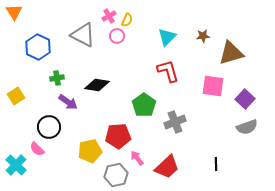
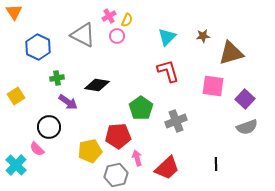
green pentagon: moved 3 px left, 3 px down
gray cross: moved 1 px right, 1 px up
pink arrow: rotated 21 degrees clockwise
red trapezoid: moved 1 px down
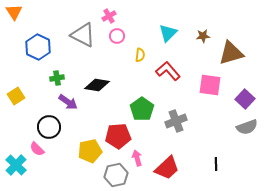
yellow semicircle: moved 13 px right, 35 px down; rotated 16 degrees counterclockwise
cyan triangle: moved 1 px right, 4 px up
red L-shape: rotated 25 degrees counterclockwise
pink square: moved 3 px left, 1 px up
green pentagon: moved 1 px right, 1 px down
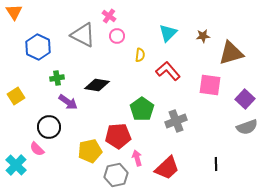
pink cross: rotated 24 degrees counterclockwise
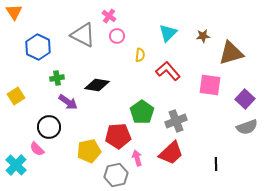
green pentagon: moved 3 px down
yellow pentagon: moved 1 px left
red trapezoid: moved 4 px right, 15 px up
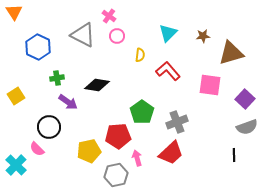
gray cross: moved 1 px right, 1 px down
black line: moved 18 px right, 9 px up
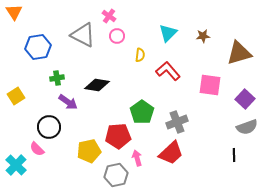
blue hexagon: rotated 25 degrees clockwise
brown triangle: moved 8 px right
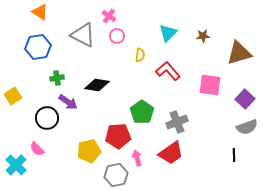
orange triangle: moved 26 px right; rotated 24 degrees counterclockwise
yellow square: moved 3 px left
black circle: moved 2 px left, 9 px up
red trapezoid: rotated 8 degrees clockwise
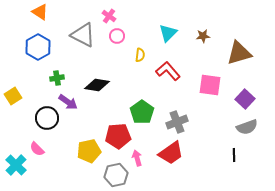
blue hexagon: rotated 20 degrees counterclockwise
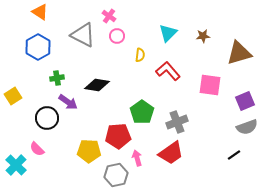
purple square: moved 2 px down; rotated 24 degrees clockwise
yellow pentagon: rotated 15 degrees clockwise
black line: rotated 56 degrees clockwise
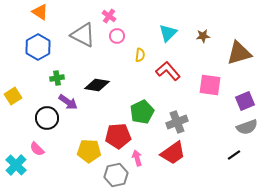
green pentagon: rotated 10 degrees clockwise
red trapezoid: moved 2 px right
